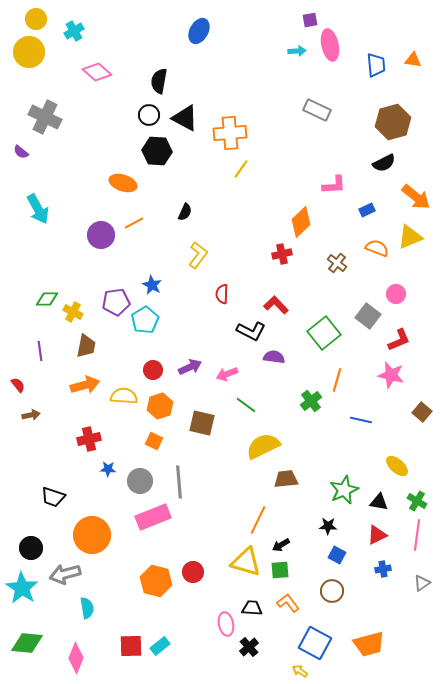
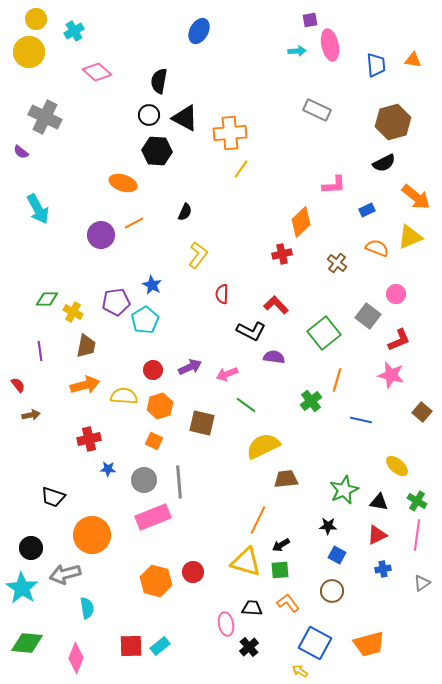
gray circle at (140, 481): moved 4 px right, 1 px up
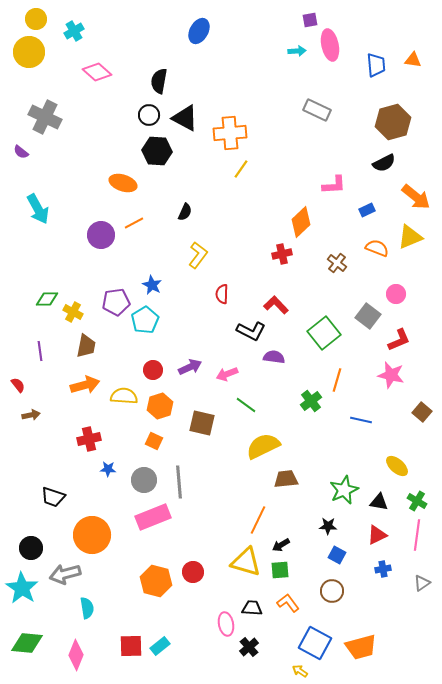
orange trapezoid at (369, 644): moved 8 px left, 3 px down
pink diamond at (76, 658): moved 3 px up
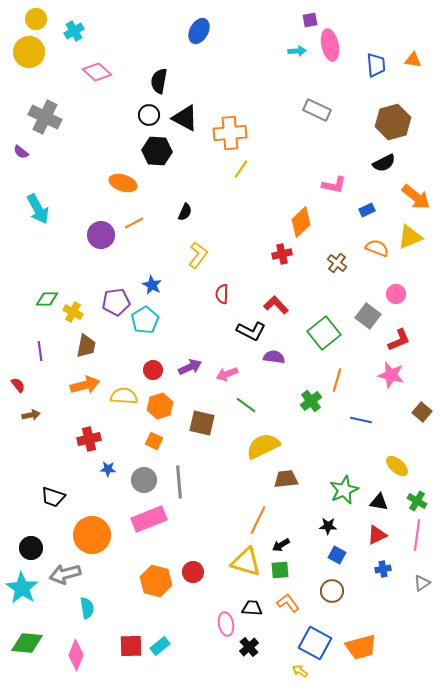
pink L-shape at (334, 185): rotated 15 degrees clockwise
pink rectangle at (153, 517): moved 4 px left, 2 px down
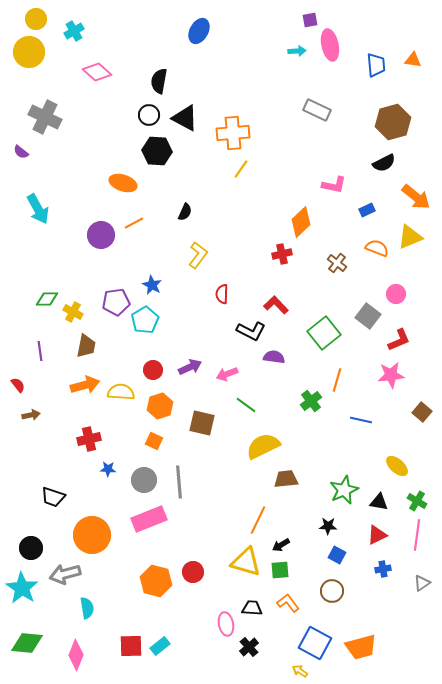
orange cross at (230, 133): moved 3 px right
pink star at (391, 375): rotated 20 degrees counterclockwise
yellow semicircle at (124, 396): moved 3 px left, 4 px up
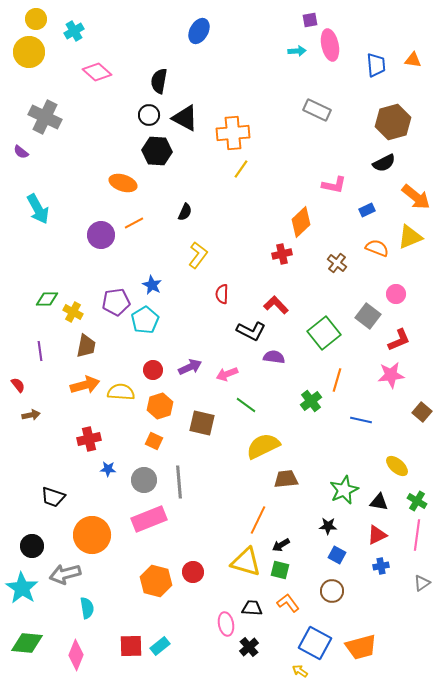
black circle at (31, 548): moved 1 px right, 2 px up
blue cross at (383, 569): moved 2 px left, 3 px up
green square at (280, 570): rotated 18 degrees clockwise
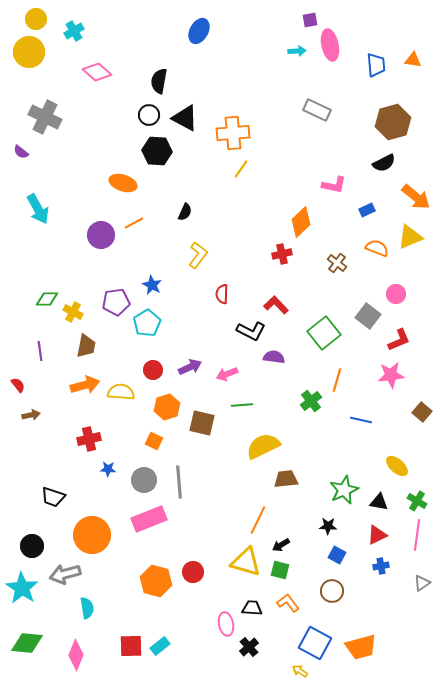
cyan pentagon at (145, 320): moved 2 px right, 3 px down
green line at (246, 405): moved 4 px left; rotated 40 degrees counterclockwise
orange hexagon at (160, 406): moved 7 px right, 1 px down
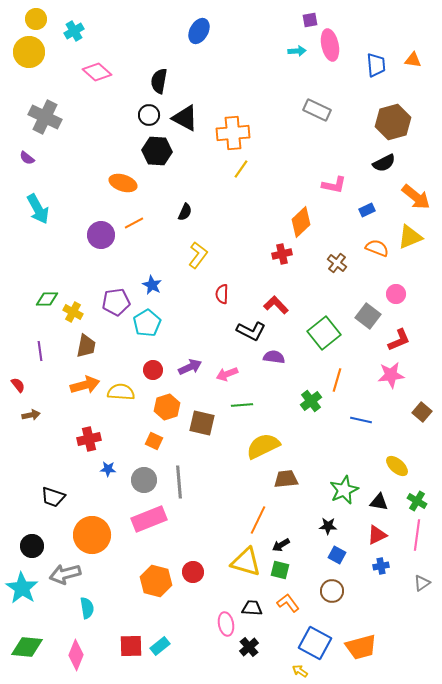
purple semicircle at (21, 152): moved 6 px right, 6 px down
green diamond at (27, 643): moved 4 px down
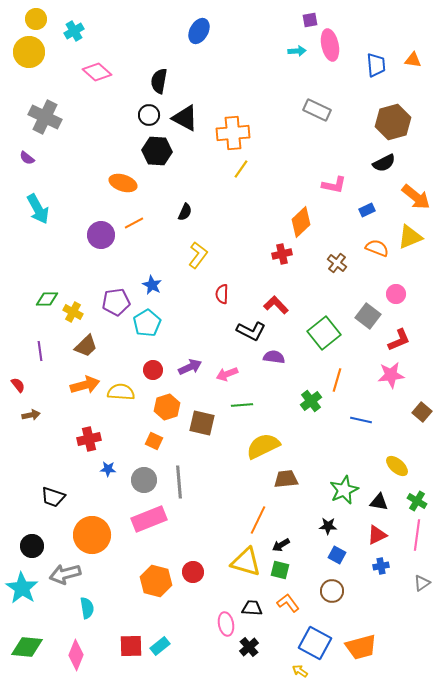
brown trapezoid at (86, 346): rotated 35 degrees clockwise
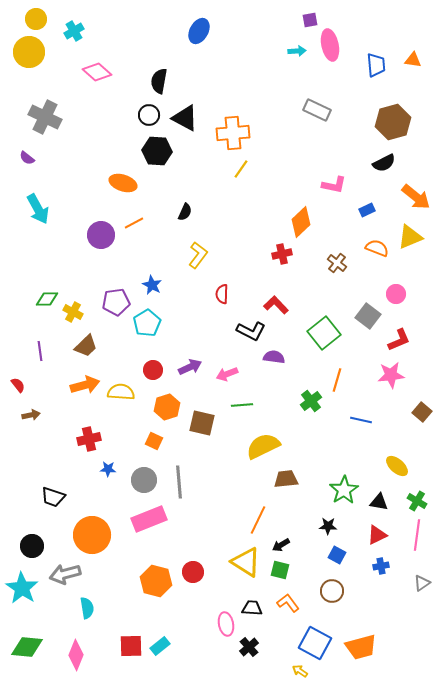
green star at (344, 490): rotated 8 degrees counterclockwise
yellow triangle at (246, 562): rotated 16 degrees clockwise
